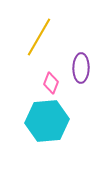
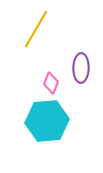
yellow line: moved 3 px left, 8 px up
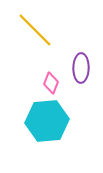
yellow line: moved 1 px left, 1 px down; rotated 75 degrees counterclockwise
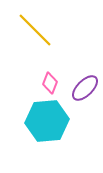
purple ellipse: moved 4 px right, 20 px down; rotated 44 degrees clockwise
pink diamond: moved 1 px left
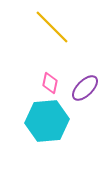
yellow line: moved 17 px right, 3 px up
pink diamond: rotated 10 degrees counterclockwise
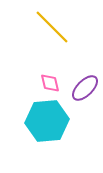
pink diamond: rotated 25 degrees counterclockwise
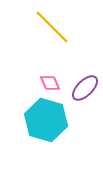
pink diamond: rotated 10 degrees counterclockwise
cyan hexagon: moved 1 px left, 1 px up; rotated 21 degrees clockwise
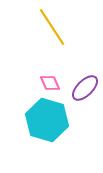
yellow line: rotated 12 degrees clockwise
cyan hexagon: moved 1 px right
